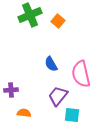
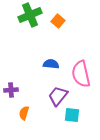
blue semicircle: rotated 126 degrees clockwise
orange semicircle: rotated 80 degrees counterclockwise
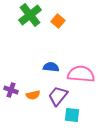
green cross: rotated 15 degrees counterclockwise
blue semicircle: moved 3 px down
pink semicircle: rotated 108 degrees clockwise
purple cross: rotated 24 degrees clockwise
orange semicircle: moved 9 px right, 18 px up; rotated 120 degrees counterclockwise
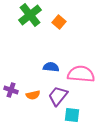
orange square: moved 1 px right, 1 px down
